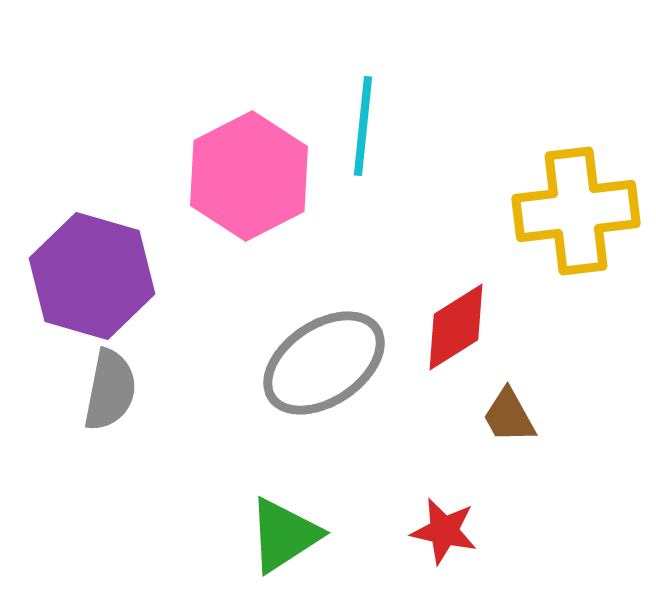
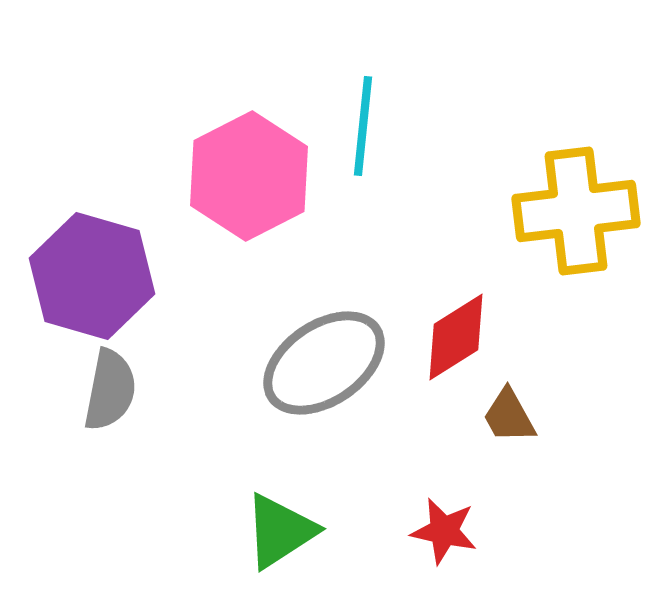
red diamond: moved 10 px down
green triangle: moved 4 px left, 4 px up
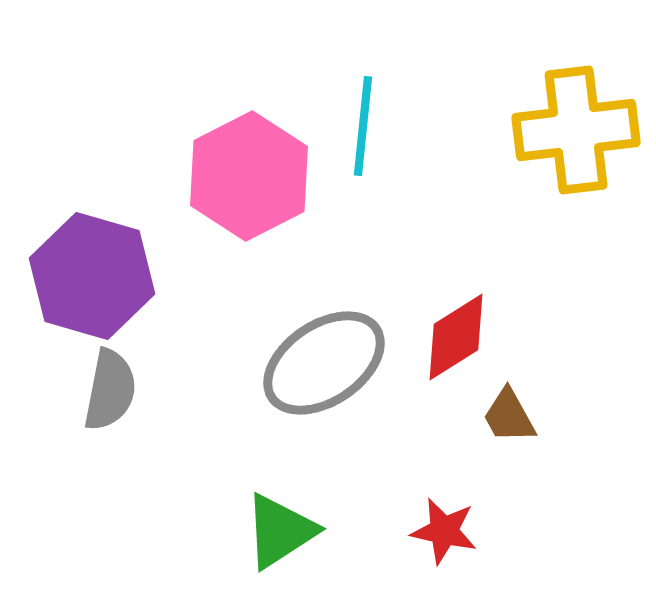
yellow cross: moved 81 px up
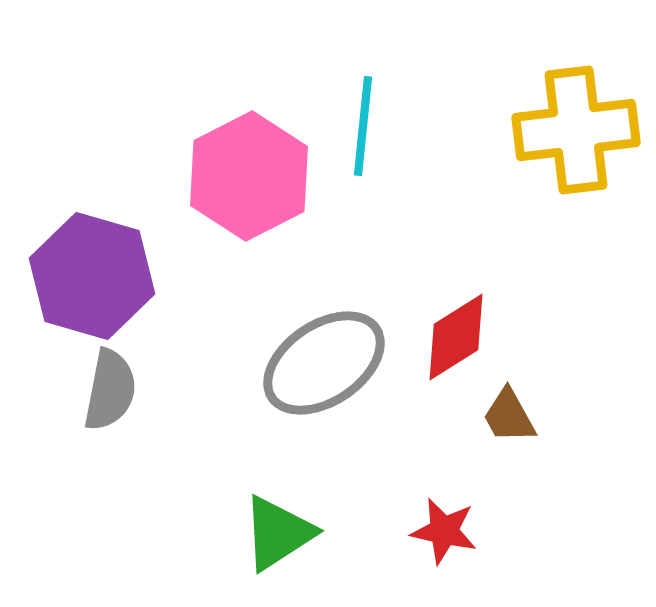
green triangle: moved 2 px left, 2 px down
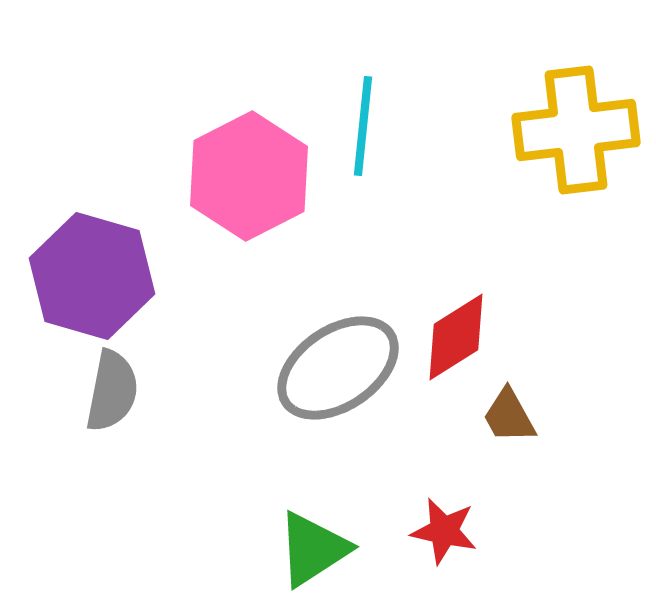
gray ellipse: moved 14 px right, 5 px down
gray semicircle: moved 2 px right, 1 px down
green triangle: moved 35 px right, 16 px down
